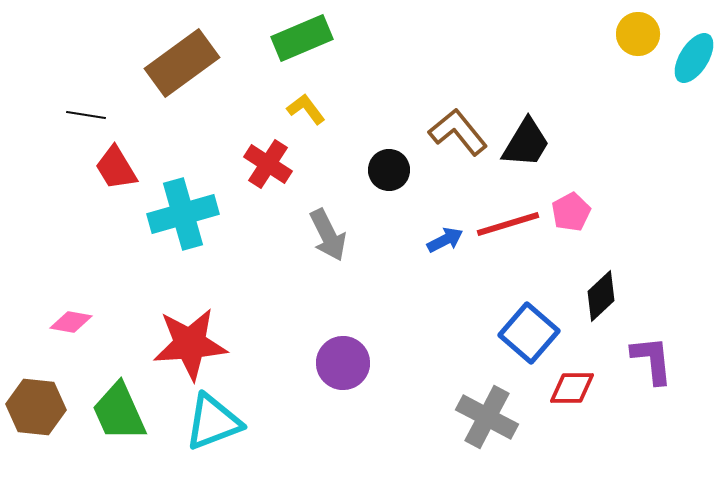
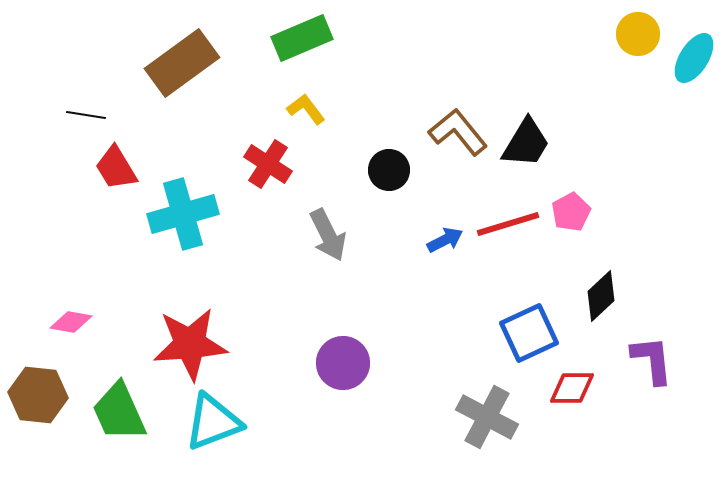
blue square: rotated 24 degrees clockwise
brown hexagon: moved 2 px right, 12 px up
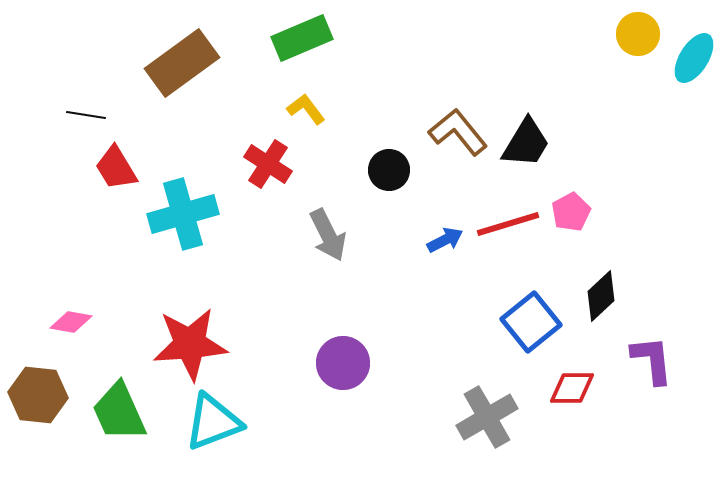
blue square: moved 2 px right, 11 px up; rotated 14 degrees counterclockwise
gray cross: rotated 32 degrees clockwise
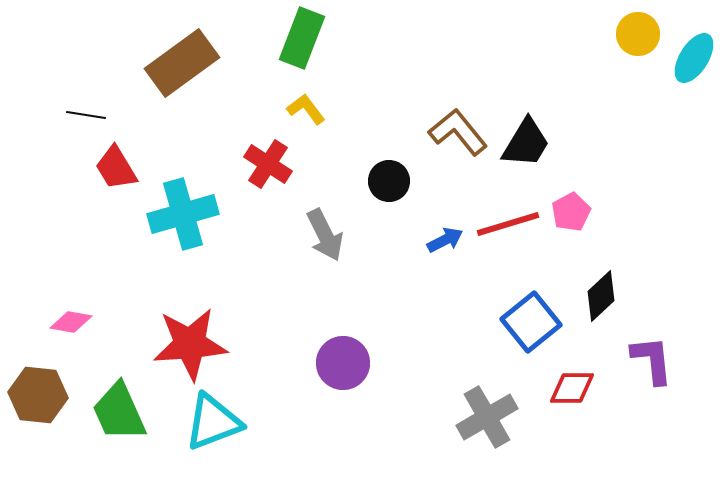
green rectangle: rotated 46 degrees counterclockwise
black circle: moved 11 px down
gray arrow: moved 3 px left
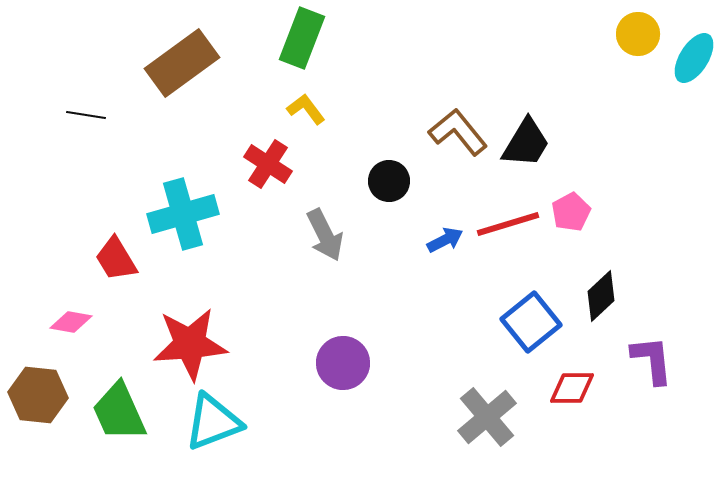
red trapezoid: moved 91 px down
gray cross: rotated 10 degrees counterclockwise
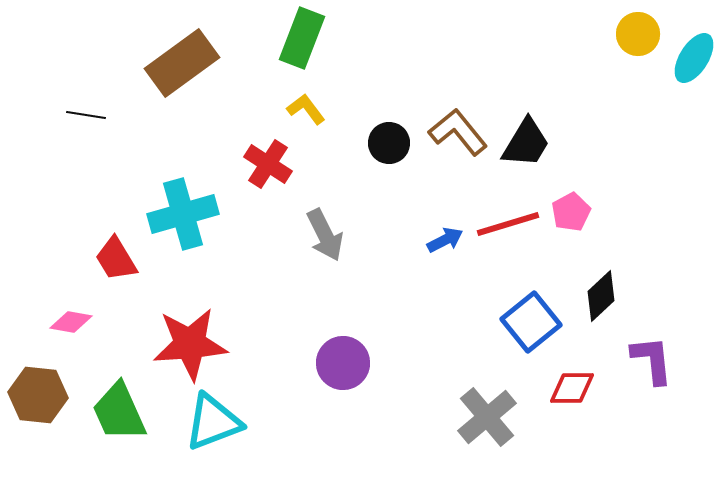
black circle: moved 38 px up
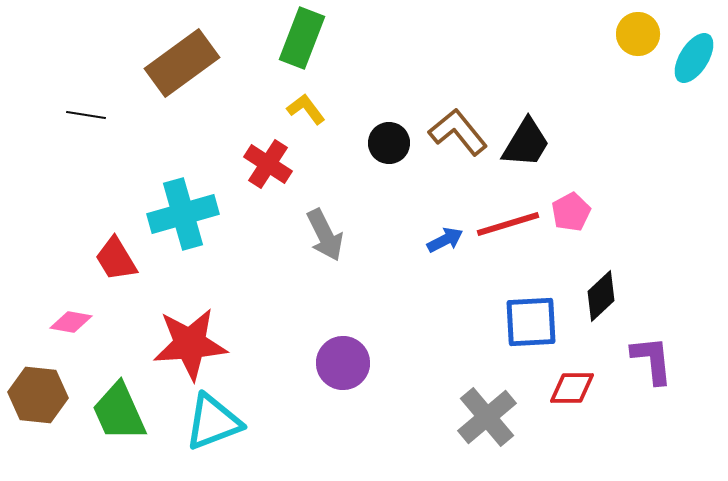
blue square: rotated 36 degrees clockwise
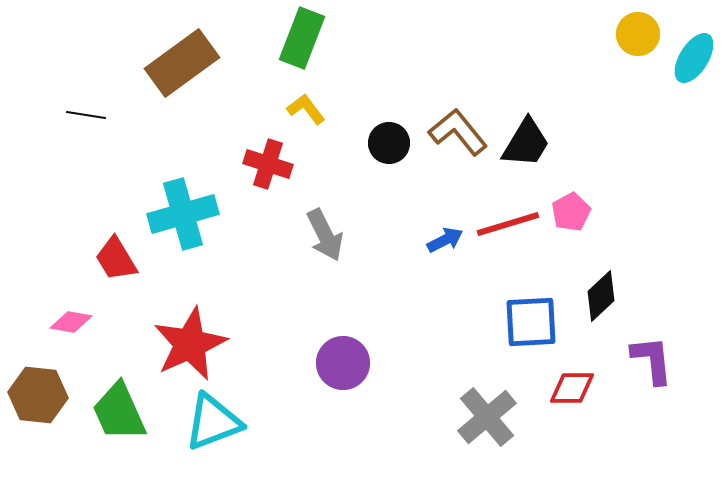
red cross: rotated 15 degrees counterclockwise
red star: rotated 20 degrees counterclockwise
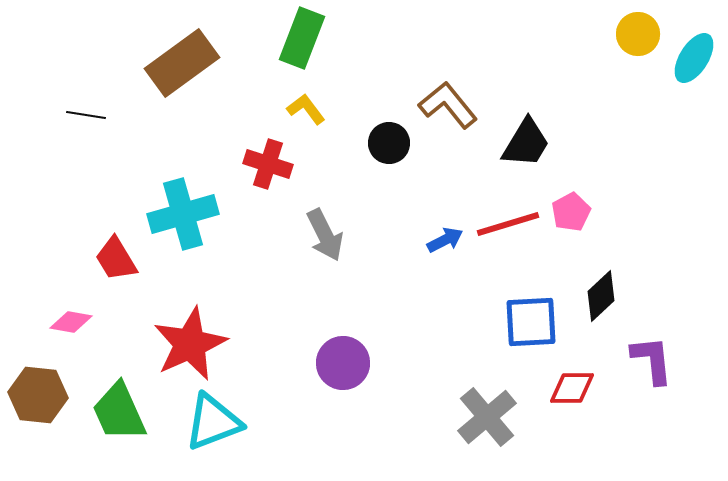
brown L-shape: moved 10 px left, 27 px up
